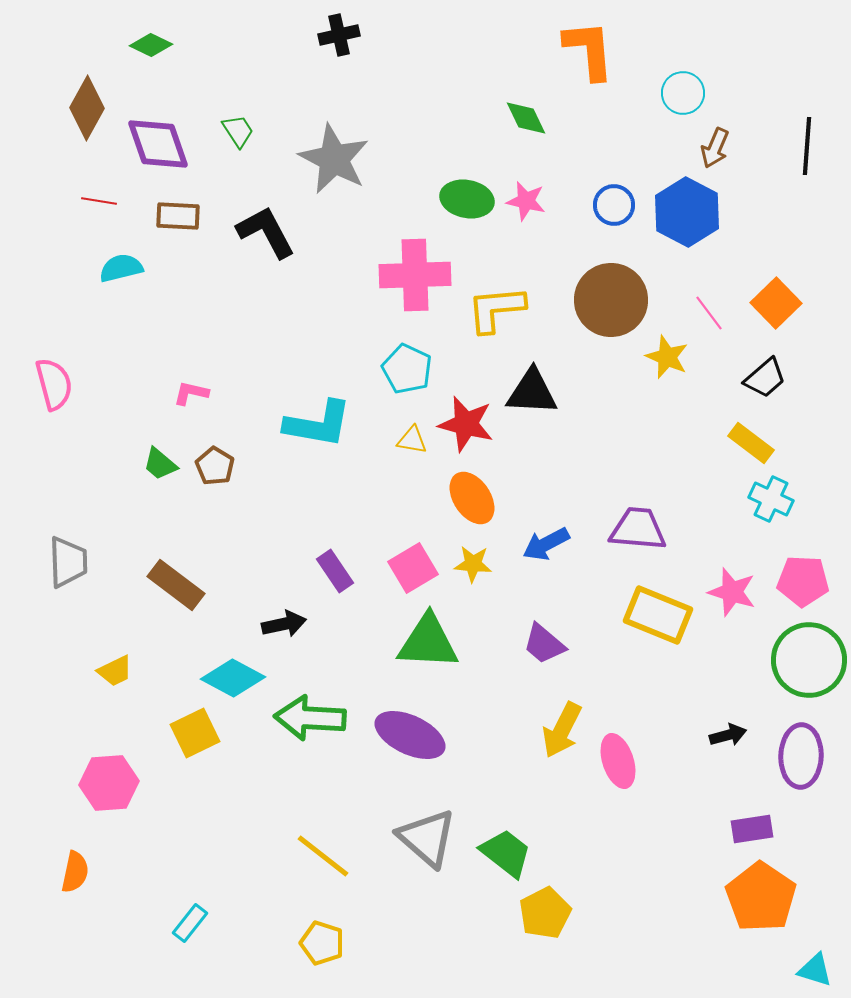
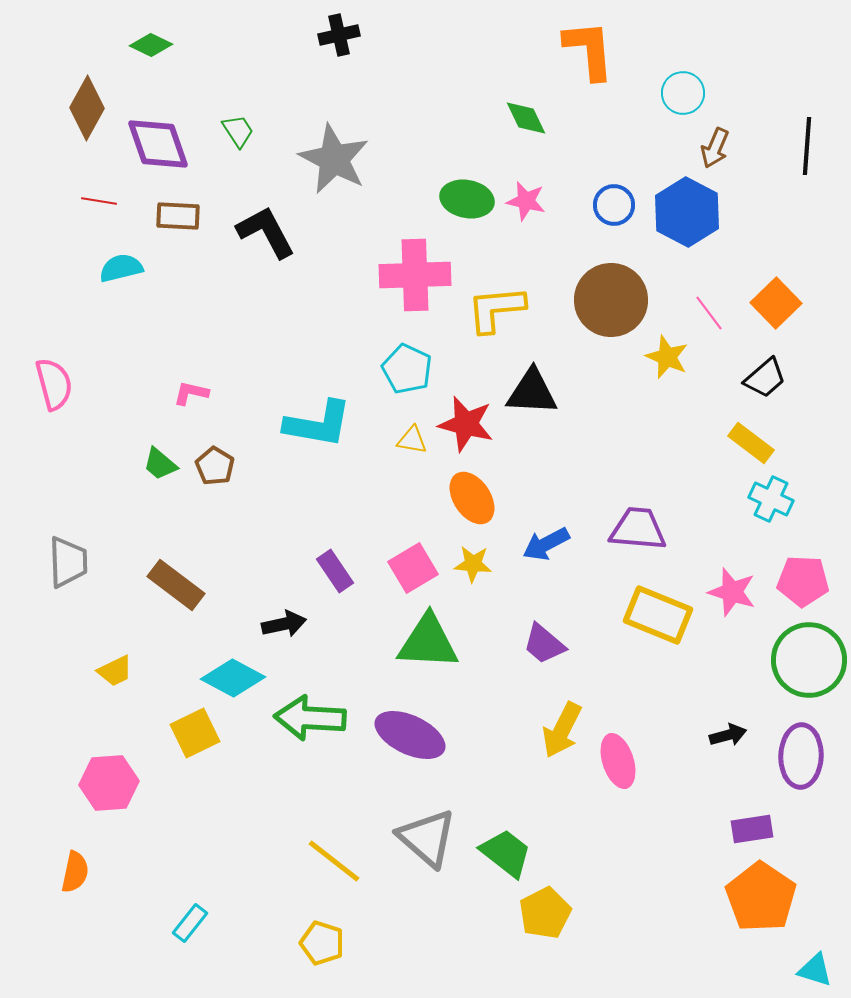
yellow line at (323, 856): moved 11 px right, 5 px down
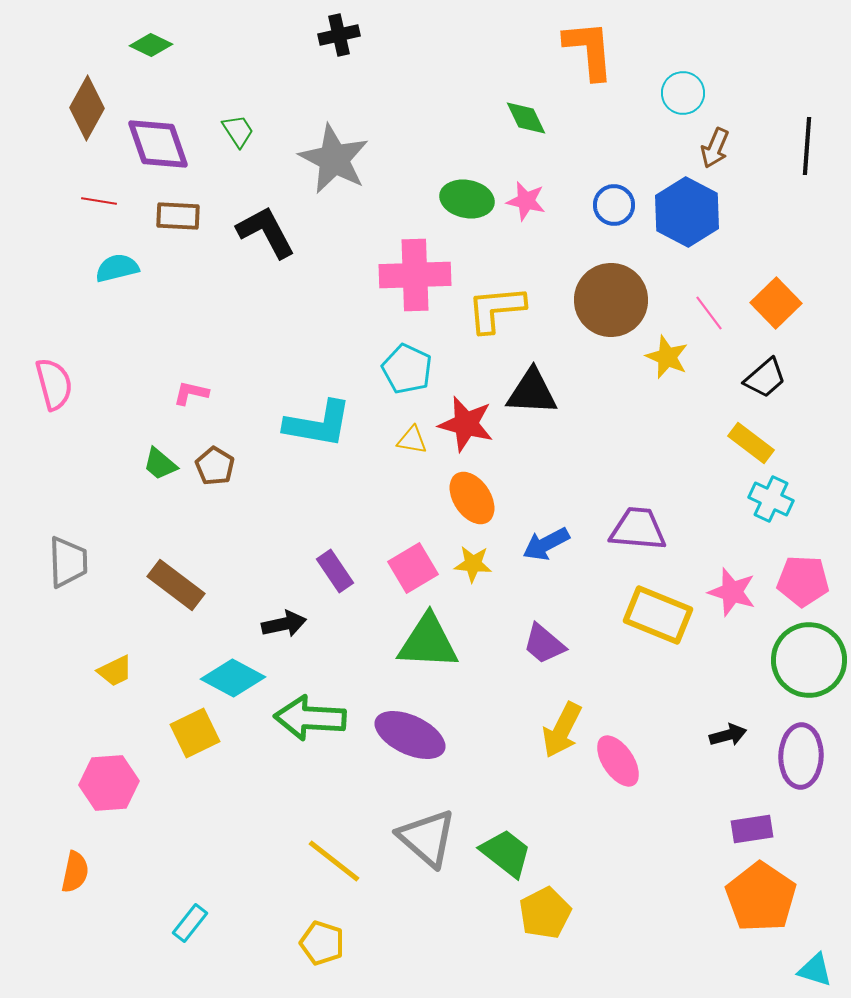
cyan semicircle at (121, 268): moved 4 px left
pink ellipse at (618, 761): rotated 16 degrees counterclockwise
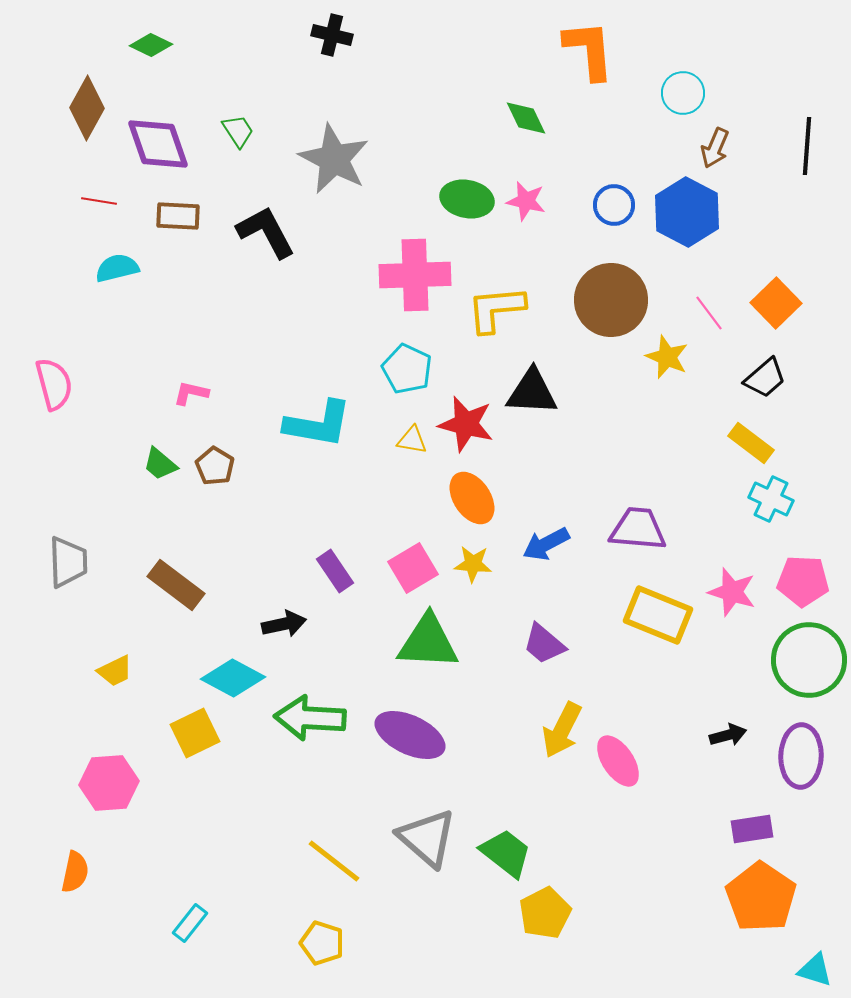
black cross at (339, 35): moved 7 px left; rotated 27 degrees clockwise
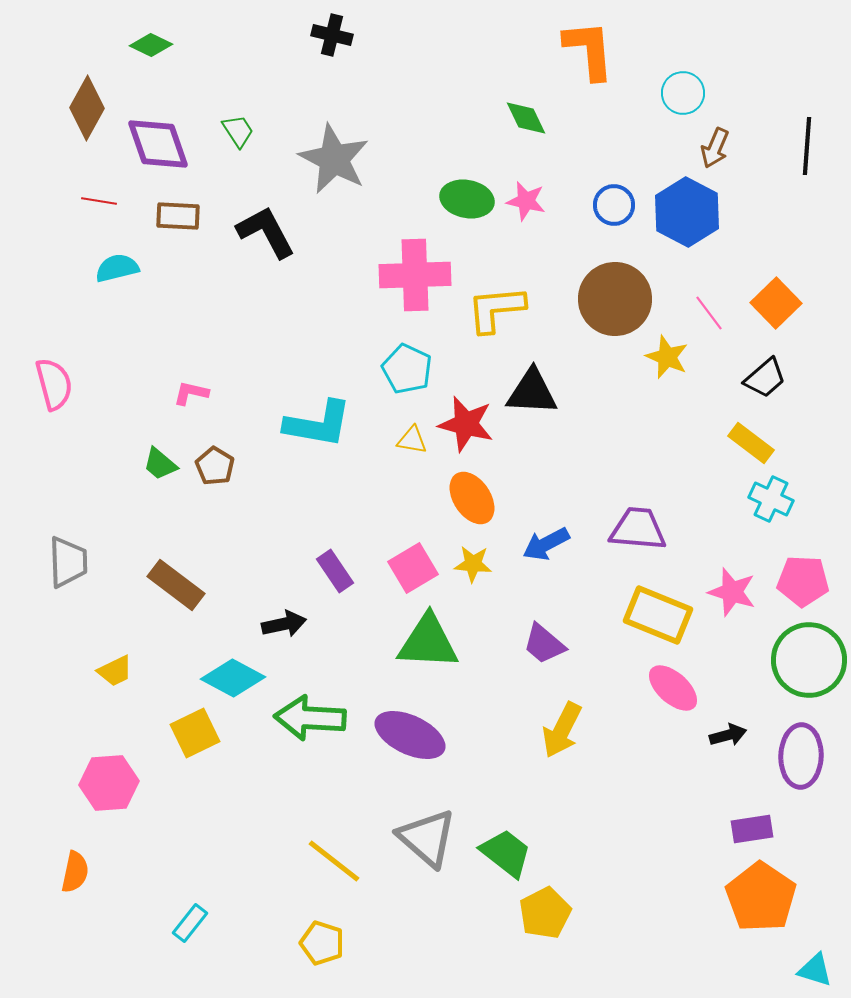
brown circle at (611, 300): moved 4 px right, 1 px up
pink ellipse at (618, 761): moved 55 px right, 73 px up; rotated 14 degrees counterclockwise
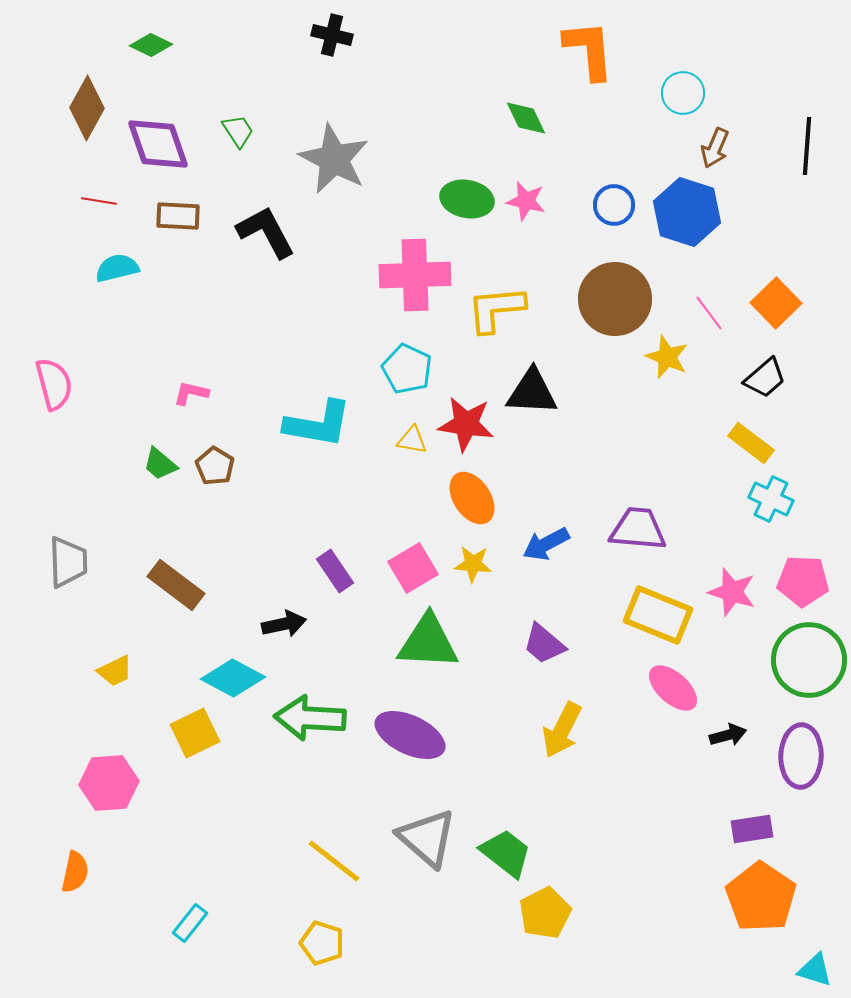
blue hexagon at (687, 212): rotated 10 degrees counterclockwise
red star at (466, 424): rotated 6 degrees counterclockwise
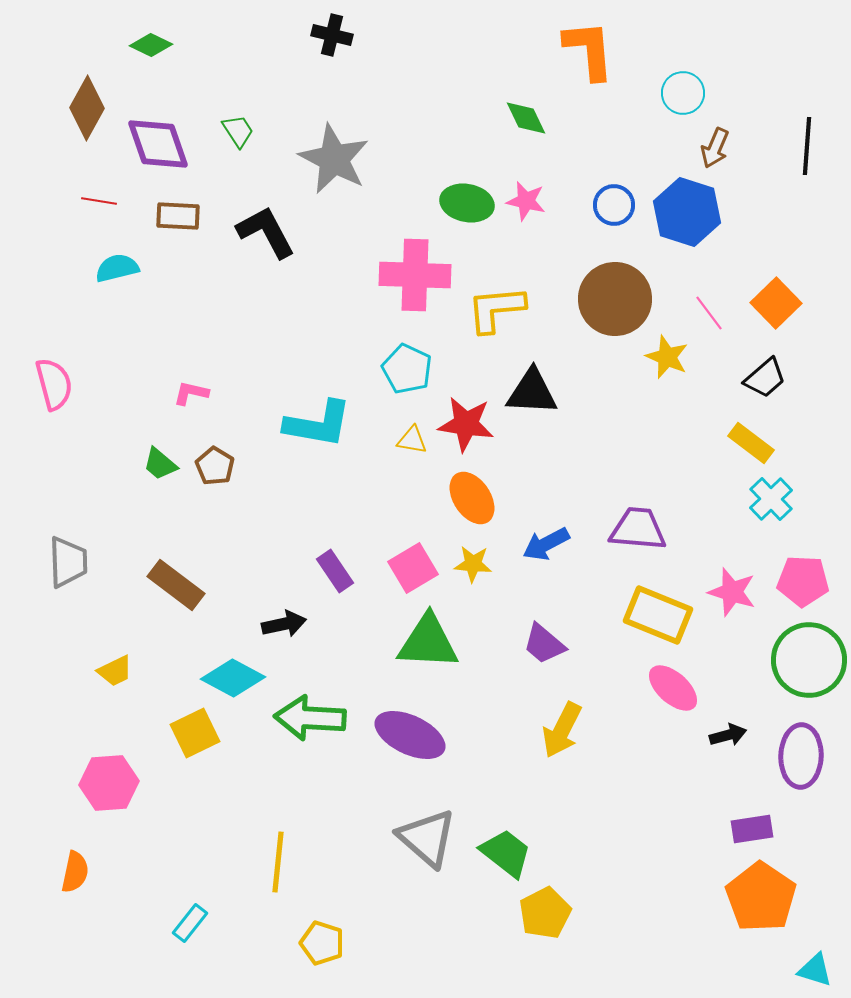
green ellipse at (467, 199): moved 4 px down
pink cross at (415, 275): rotated 4 degrees clockwise
cyan cross at (771, 499): rotated 21 degrees clockwise
yellow line at (334, 861): moved 56 px left, 1 px down; rotated 58 degrees clockwise
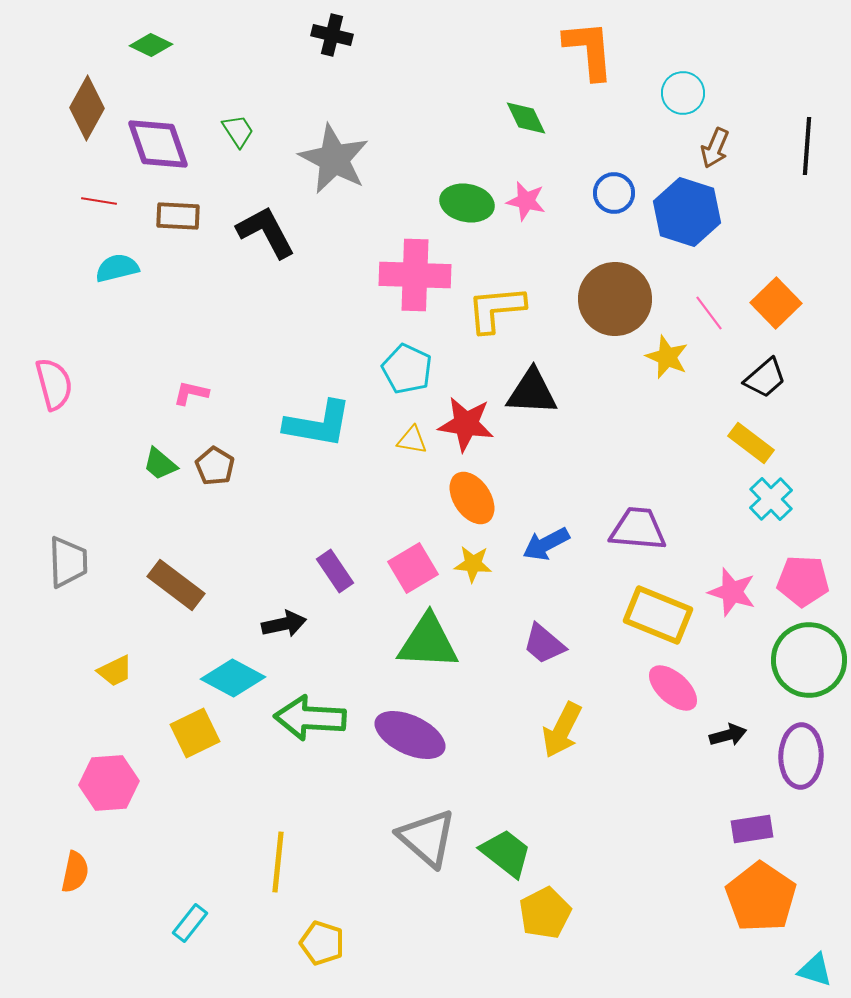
blue circle at (614, 205): moved 12 px up
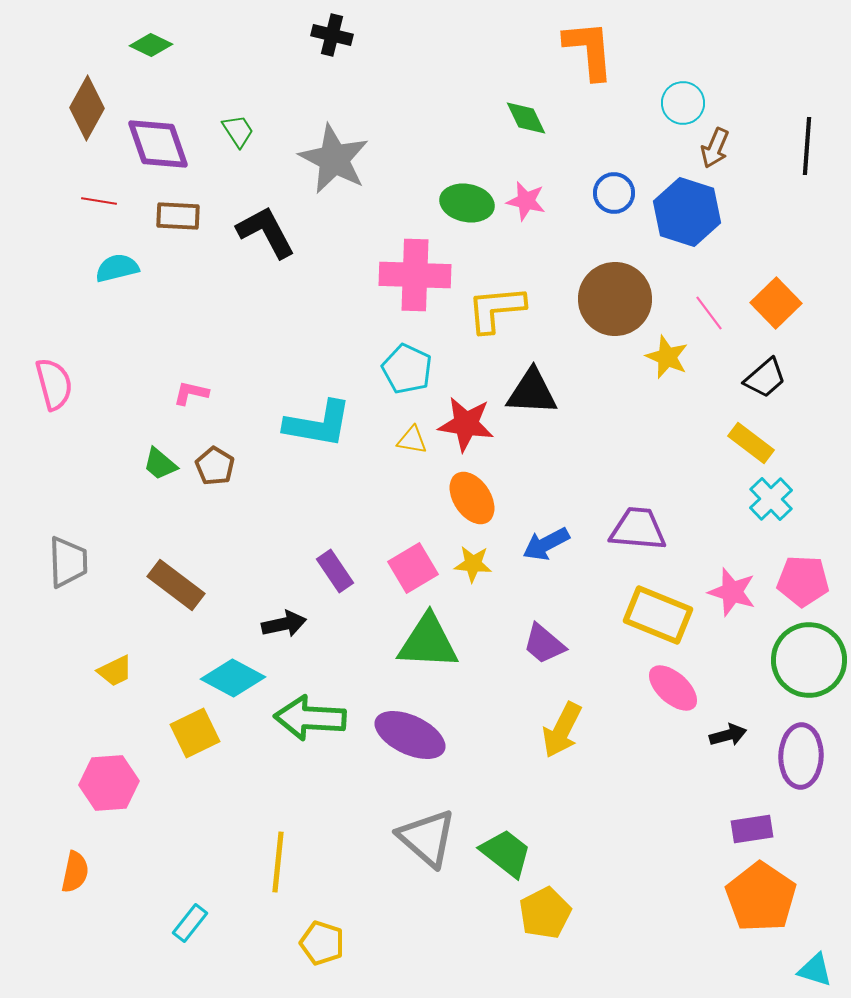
cyan circle at (683, 93): moved 10 px down
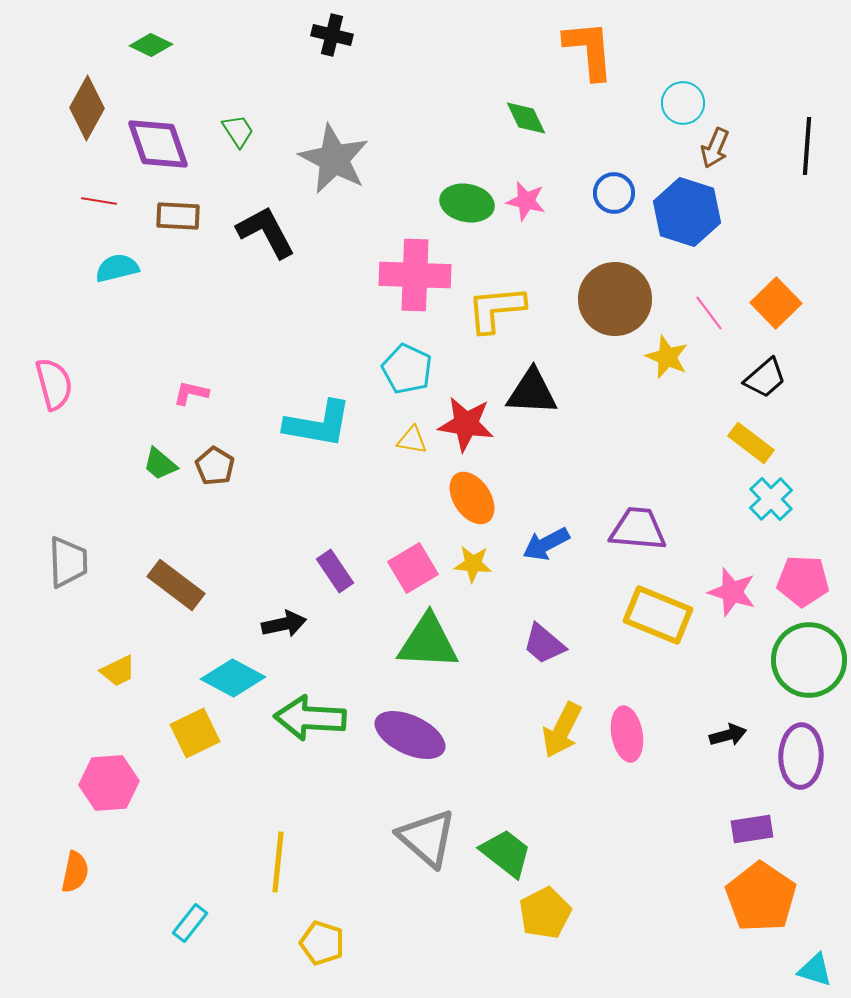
yellow trapezoid at (115, 671): moved 3 px right
pink ellipse at (673, 688): moved 46 px left, 46 px down; rotated 38 degrees clockwise
